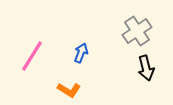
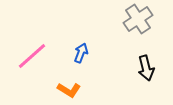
gray cross: moved 1 px right, 12 px up
pink line: rotated 16 degrees clockwise
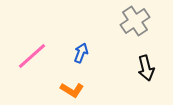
gray cross: moved 3 px left, 2 px down
orange L-shape: moved 3 px right
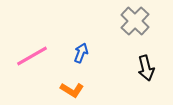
gray cross: rotated 12 degrees counterclockwise
pink line: rotated 12 degrees clockwise
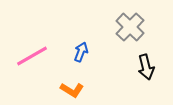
gray cross: moved 5 px left, 6 px down
blue arrow: moved 1 px up
black arrow: moved 1 px up
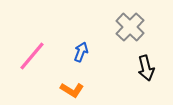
pink line: rotated 20 degrees counterclockwise
black arrow: moved 1 px down
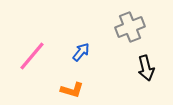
gray cross: rotated 24 degrees clockwise
blue arrow: rotated 18 degrees clockwise
orange L-shape: rotated 15 degrees counterclockwise
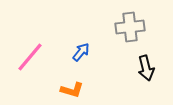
gray cross: rotated 16 degrees clockwise
pink line: moved 2 px left, 1 px down
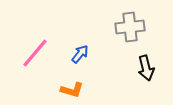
blue arrow: moved 1 px left, 2 px down
pink line: moved 5 px right, 4 px up
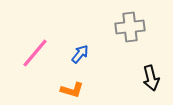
black arrow: moved 5 px right, 10 px down
